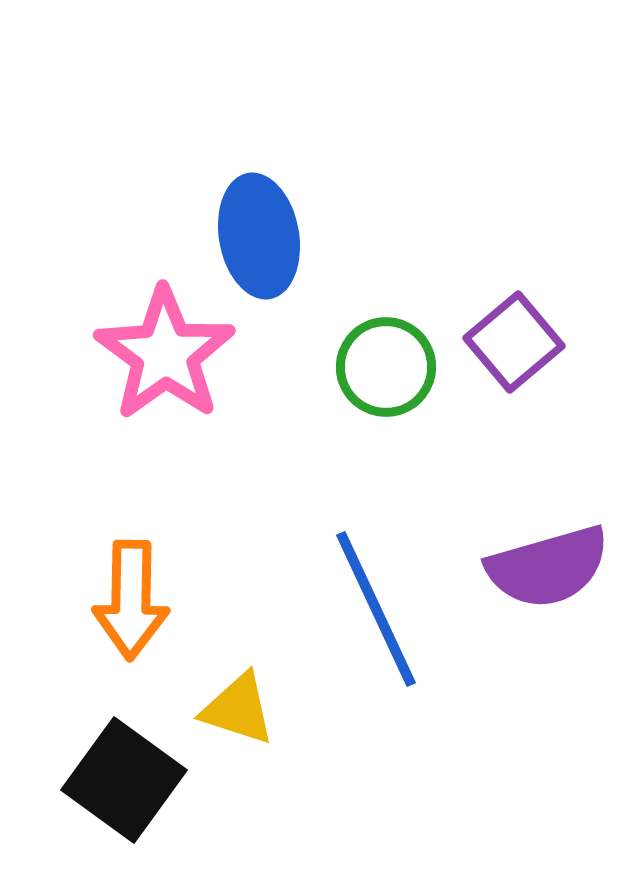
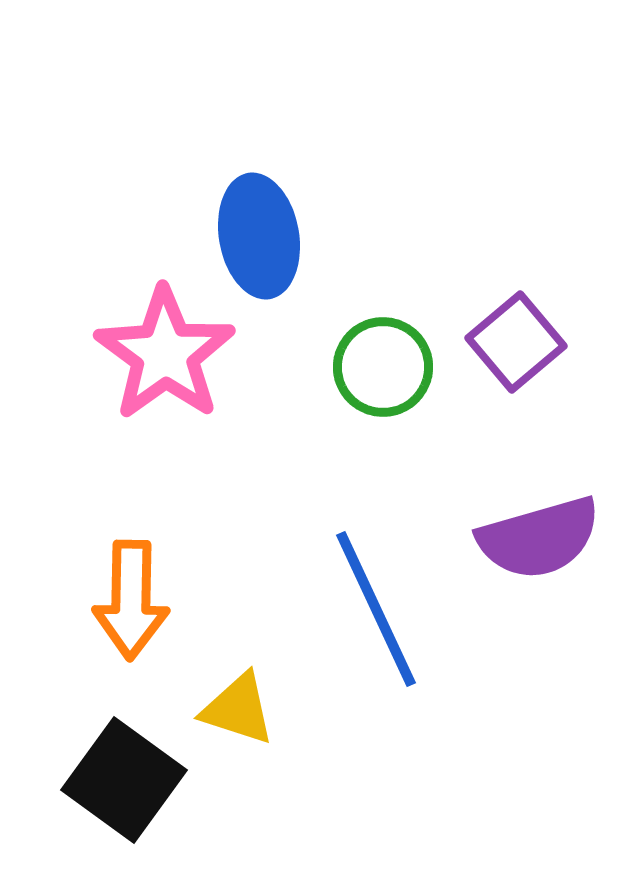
purple square: moved 2 px right
green circle: moved 3 px left
purple semicircle: moved 9 px left, 29 px up
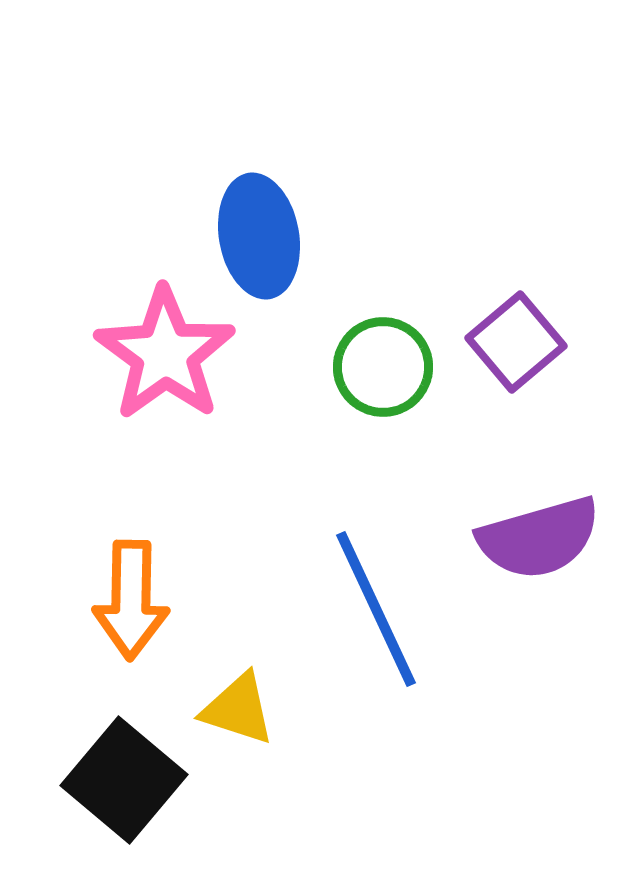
black square: rotated 4 degrees clockwise
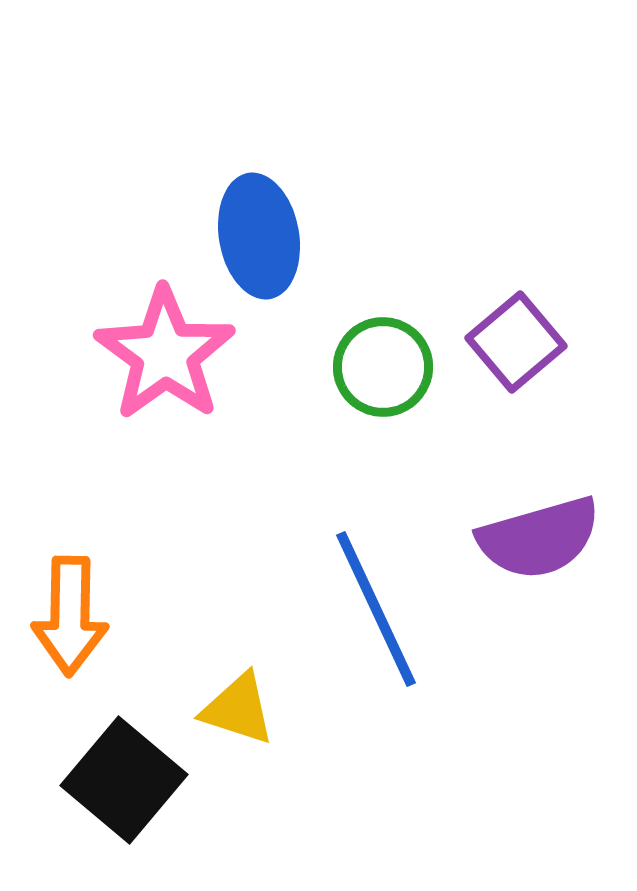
orange arrow: moved 61 px left, 16 px down
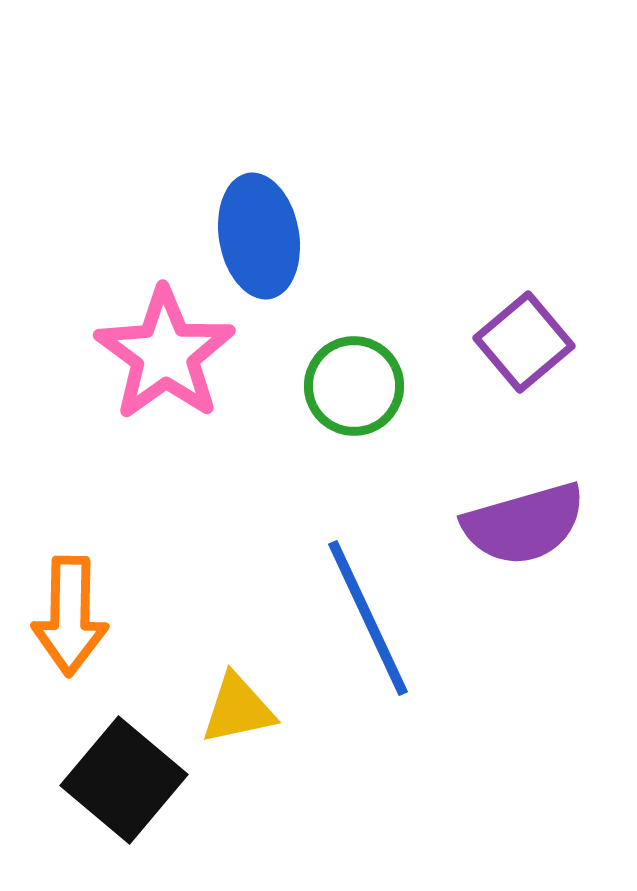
purple square: moved 8 px right
green circle: moved 29 px left, 19 px down
purple semicircle: moved 15 px left, 14 px up
blue line: moved 8 px left, 9 px down
yellow triangle: rotated 30 degrees counterclockwise
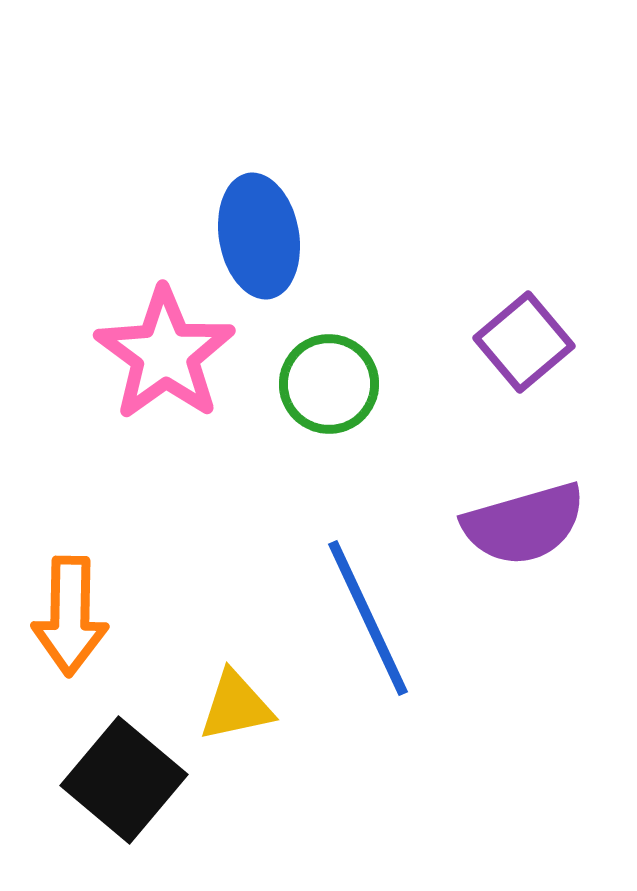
green circle: moved 25 px left, 2 px up
yellow triangle: moved 2 px left, 3 px up
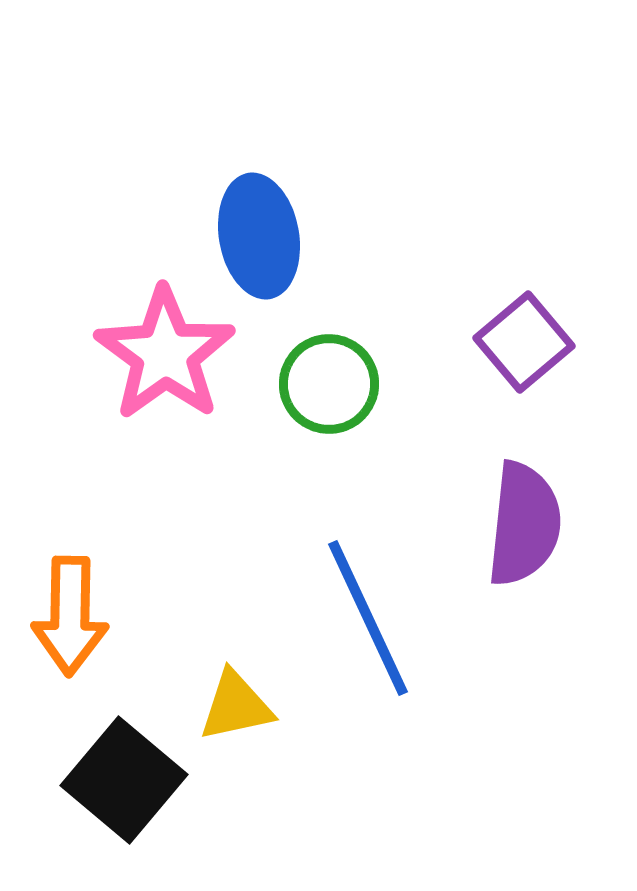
purple semicircle: rotated 68 degrees counterclockwise
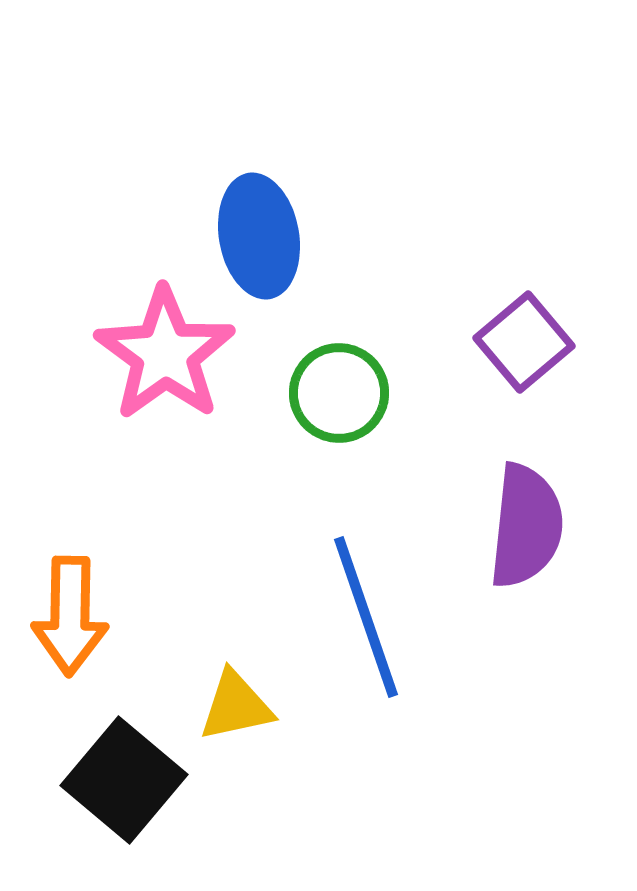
green circle: moved 10 px right, 9 px down
purple semicircle: moved 2 px right, 2 px down
blue line: moved 2 px left, 1 px up; rotated 6 degrees clockwise
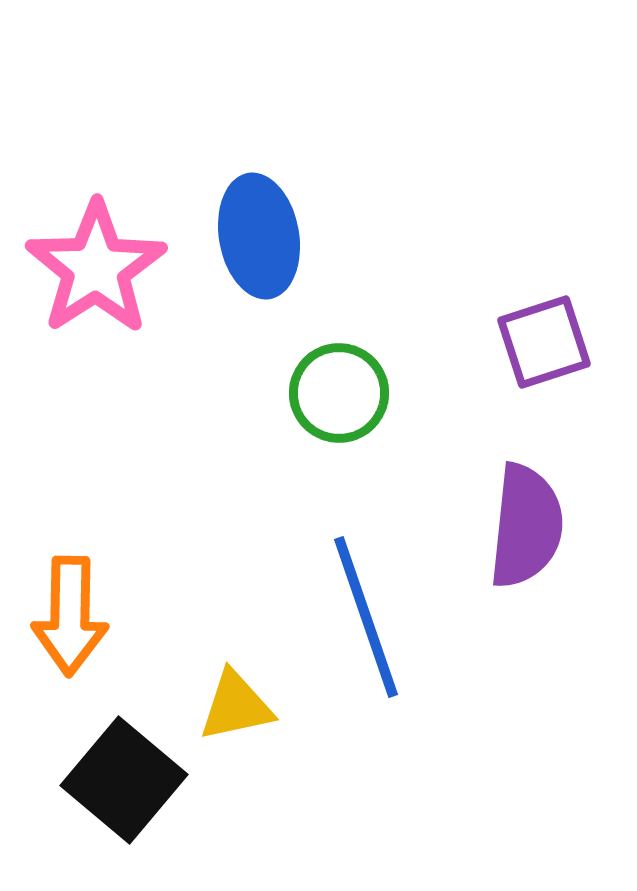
purple square: moved 20 px right; rotated 22 degrees clockwise
pink star: moved 69 px left, 86 px up; rotated 3 degrees clockwise
